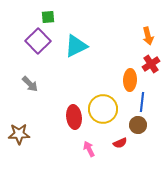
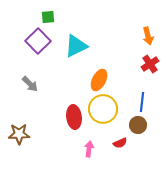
red cross: moved 1 px left
orange ellipse: moved 31 px left; rotated 25 degrees clockwise
pink arrow: rotated 35 degrees clockwise
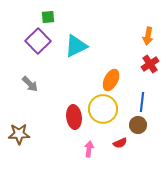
orange arrow: rotated 24 degrees clockwise
orange ellipse: moved 12 px right
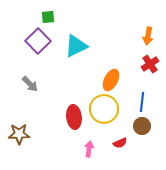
yellow circle: moved 1 px right
brown circle: moved 4 px right, 1 px down
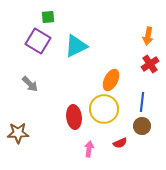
purple square: rotated 15 degrees counterclockwise
brown star: moved 1 px left, 1 px up
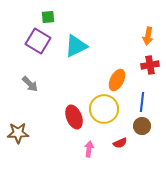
red cross: moved 1 px down; rotated 24 degrees clockwise
orange ellipse: moved 6 px right
red ellipse: rotated 15 degrees counterclockwise
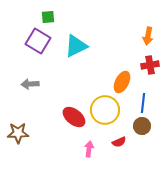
orange ellipse: moved 5 px right, 2 px down
gray arrow: rotated 132 degrees clockwise
blue line: moved 1 px right, 1 px down
yellow circle: moved 1 px right, 1 px down
red ellipse: rotated 30 degrees counterclockwise
red semicircle: moved 1 px left, 1 px up
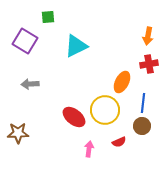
purple square: moved 13 px left
red cross: moved 1 px left, 1 px up
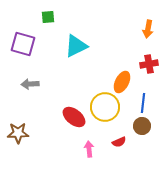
orange arrow: moved 7 px up
purple square: moved 2 px left, 3 px down; rotated 15 degrees counterclockwise
yellow circle: moved 3 px up
pink arrow: rotated 14 degrees counterclockwise
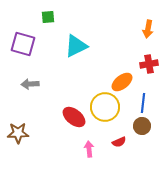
orange ellipse: rotated 25 degrees clockwise
